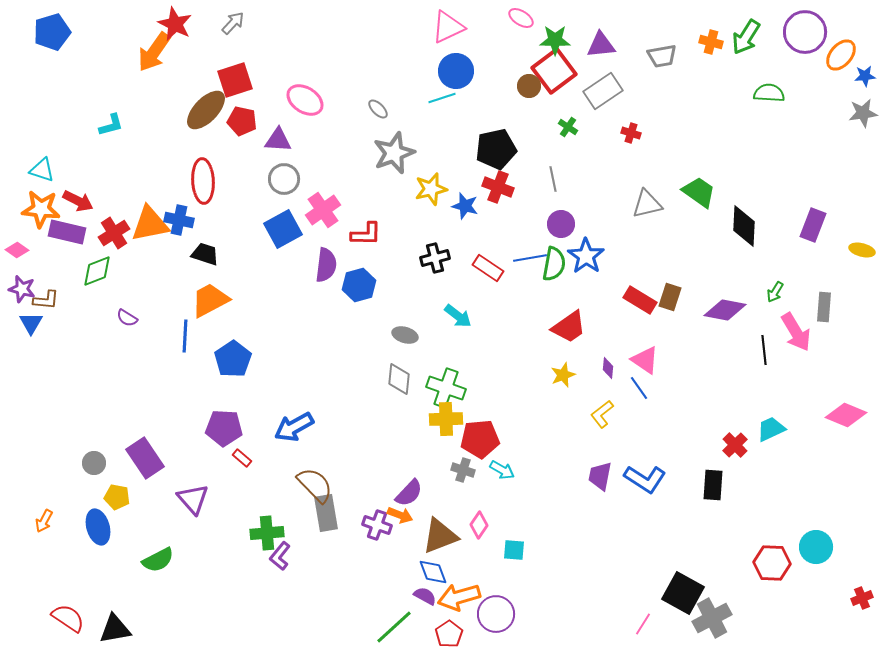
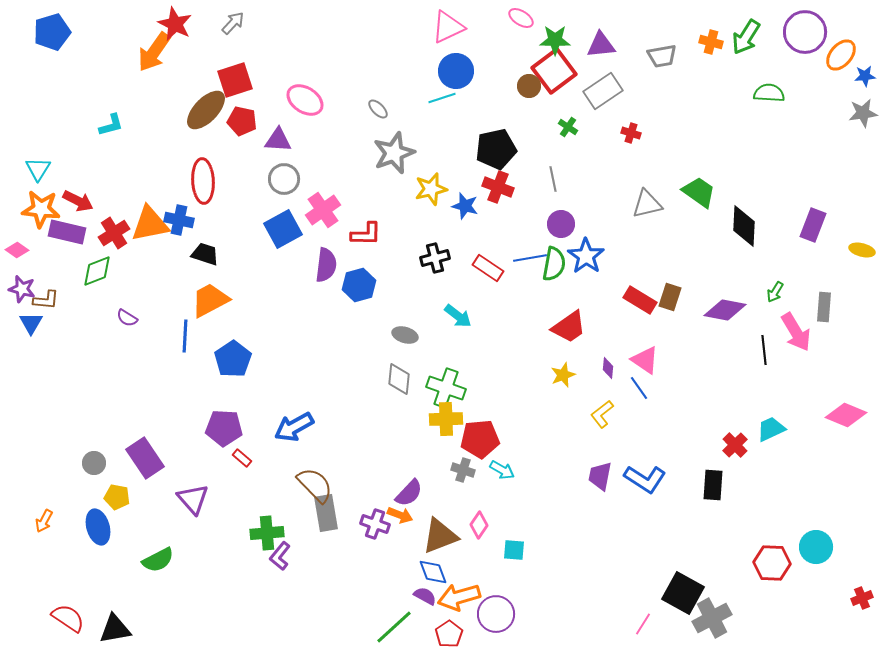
cyan triangle at (42, 170): moved 4 px left, 1 px up; rotated 44 degrees clockwise
purple cross at (377, 525): moved 2 px left, 1 px up
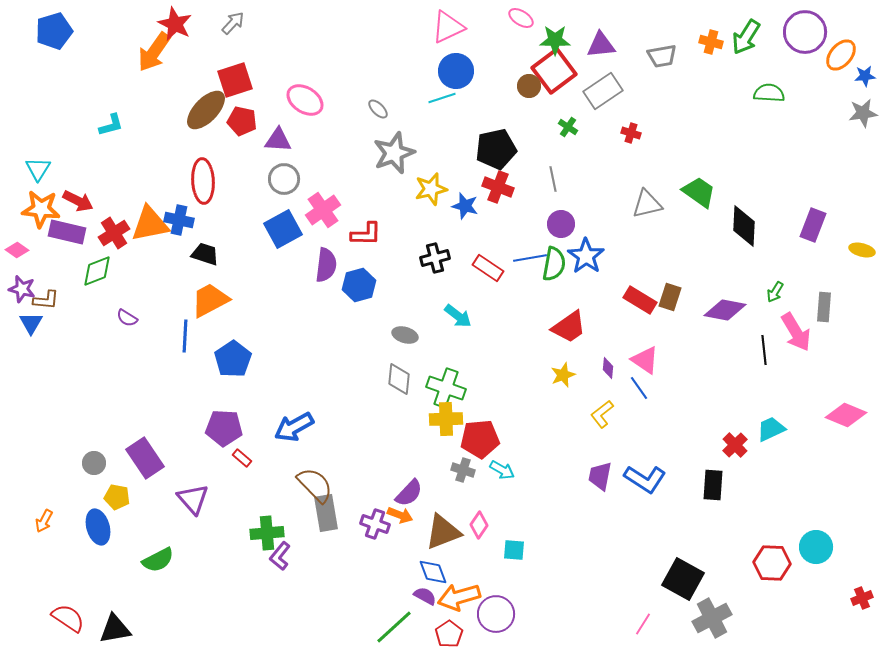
blue pentagon at (52, 32): moved 2 px right, 1 px up
brown triangle at (440, 536): moved 3 px right, 4 px up
black square at (683, 593): moved 14 px up
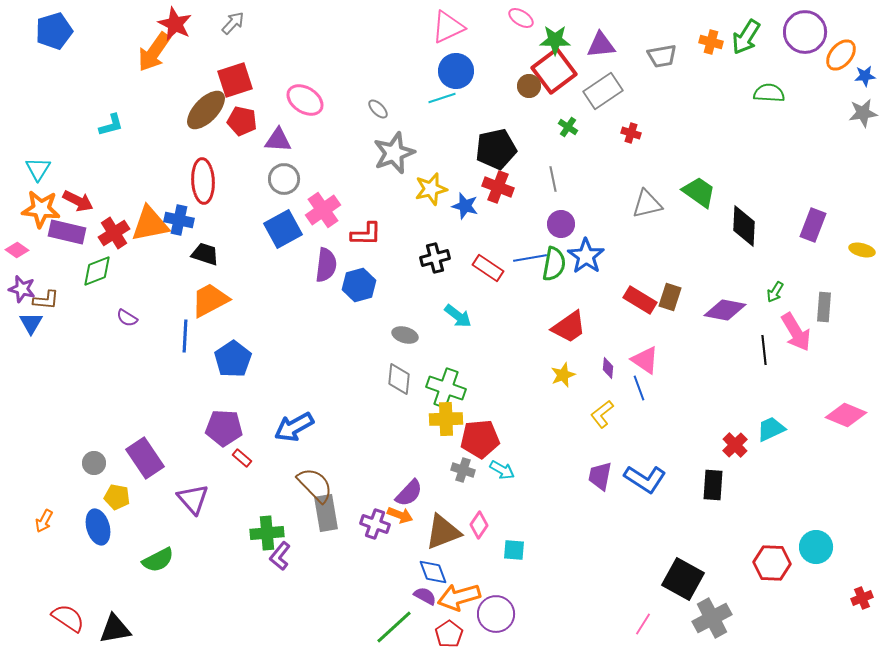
blue line at (639, 388): rotated 15 degrees clockwise
